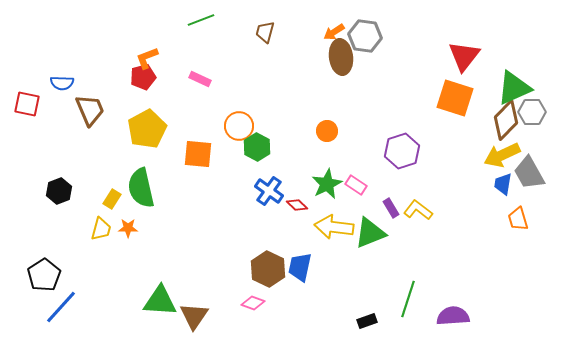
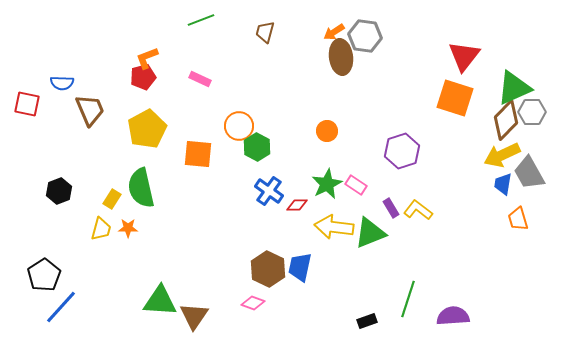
red diamond at (297, 205): rotated 45 degrees counterclockwise
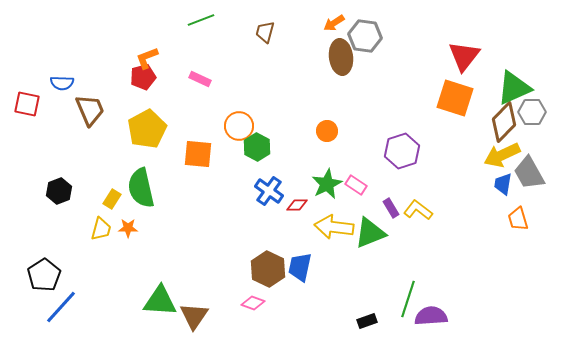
orange arrow at (334, 32): moved 9 px up
brown diamond at (506, 120): moved 2 px left, 2 px down
purple semicircle at (453, 316): moved 22 px left
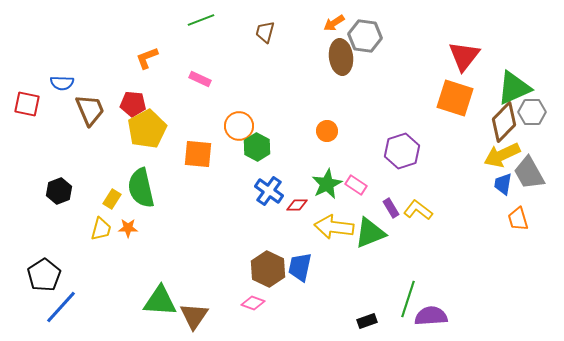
red pentagon at (143, 77): moved 10 px left, 27 px down; rotated 20 degrees clockwise
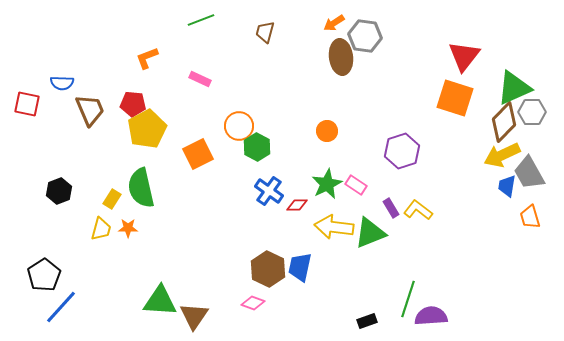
orange square at (198, 154): rotated 32 degrees counterclockwise
blue trapezoid at (503, 184): moved 4 px right, 2 px down
orange trapezoid at (518, 219): moved 12 px right, 2 px up
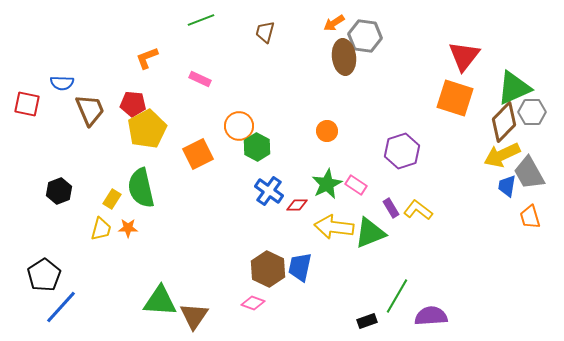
brown ellipse at (341, 57): moved 3 px right
green line at (408, 299): moved 11 px left, 3 px up; rotated 12 degrees clockwise
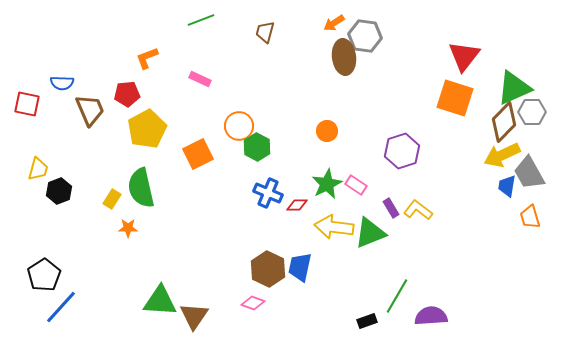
red pentagon at (133, 104): moved 6 px left, 10 px up; rotated 10 degrees counterclockwise
blue cross at (269, 191): moved 1 px left, 2 px down; rotated 12 degrees counterclockwise
yellow trapezoid at (101, 229): moved 63 px left, 60 px up
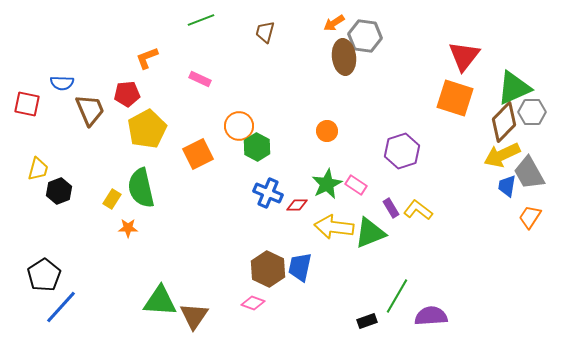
orange trapezoid at (530, 217): rotated 50 degrees clockwise
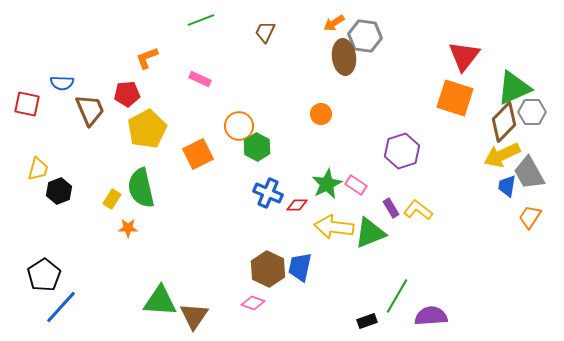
brown trapezoid at (265, 32): rotated 10 degrees clockwise
orange circle at (327, 131): moved 6 px left, 17 px up
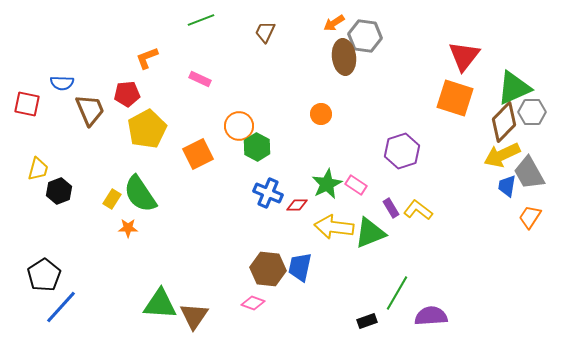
green semicircle at (141, 188): moved 1 px left, 6 px down; rotated 21 degrees counterclockwise
brown hexagon at (268, 269): rotated 20 degrees counterclockwise
green line at (397, 296): moved 3 px up
green triangle at (160, 301): moved 3 px down
